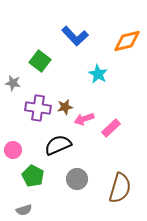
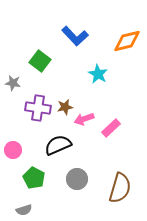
green pentagon: moved 1 px right, 2 px down
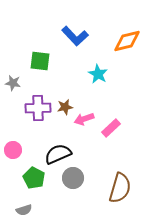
green square: rotated 30 degrees counterclockwise
purple cross: rotated 10 degrees counterclockwise
black semicircle: moved 9 px down
gray circle: moved 4 px left, 1 px up
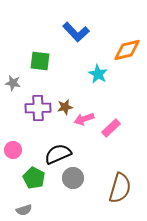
blue L-shape: moved 1 px right, 4 px up
orange diamond: moved 9 px down
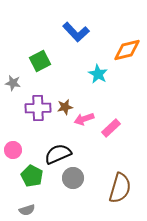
green square: rotated 35 degrees counterclockwise
green pentagon: moved 2 px left, 2 px up
gray semicircle: moved 3 px right
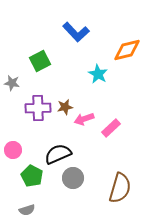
gray star: moved 1 px left
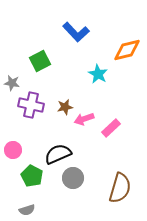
purple cross: moved 7 px left, 3 px up; rotated 15 degrees clockwise
